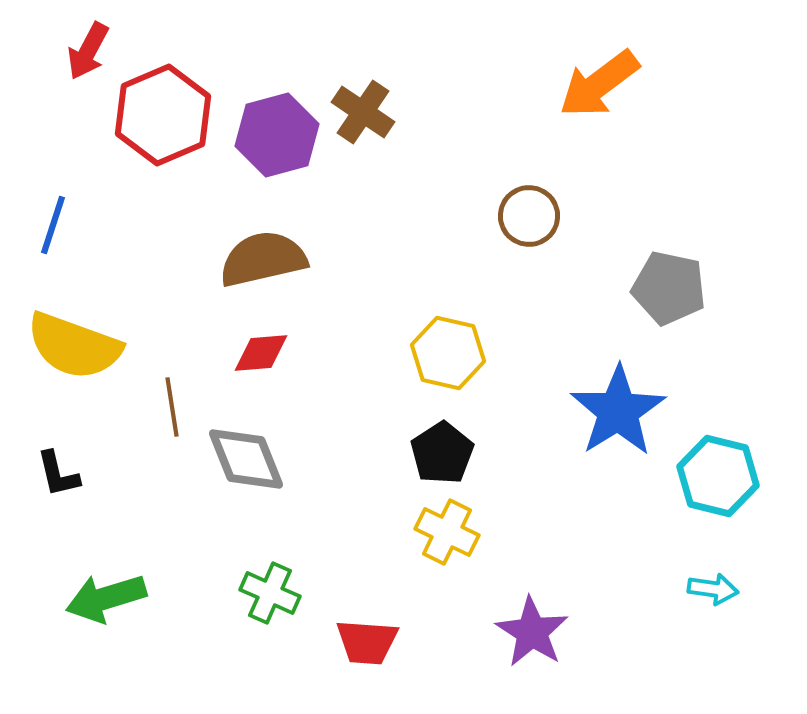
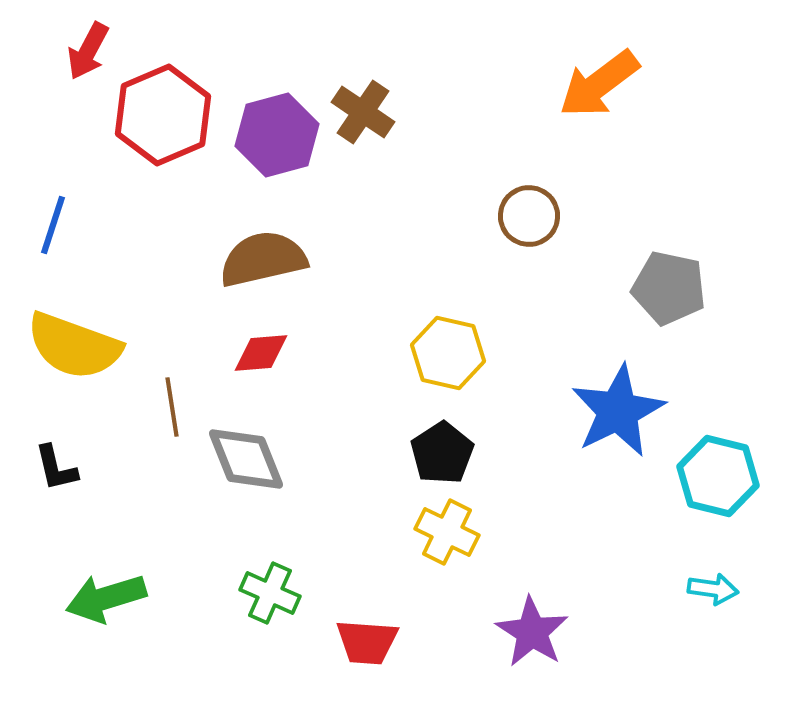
blue star: rotated 6 degrees clockwise
black L-shape: moved 2 px left, 6 px up
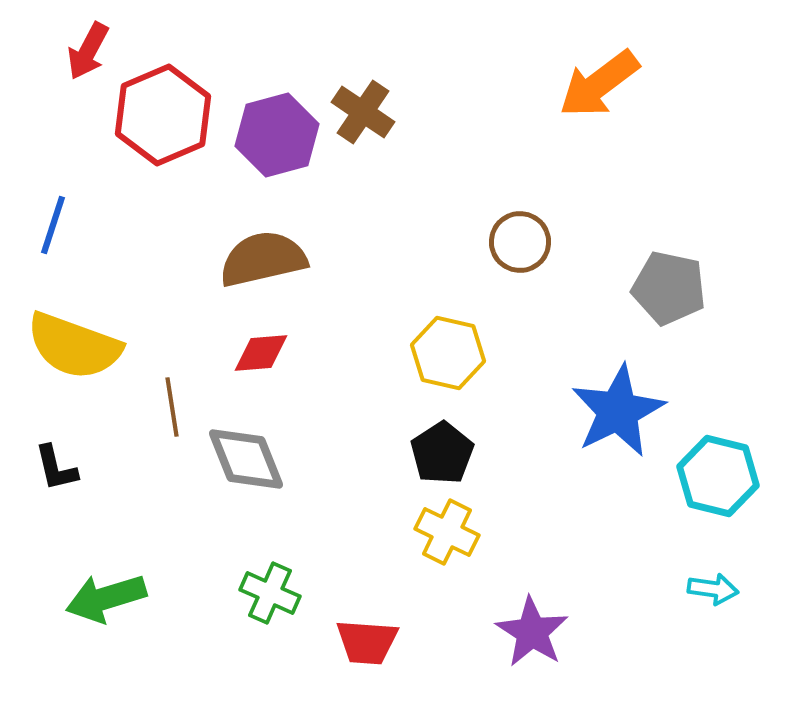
brown circle: moved 9 px left, 26 px down
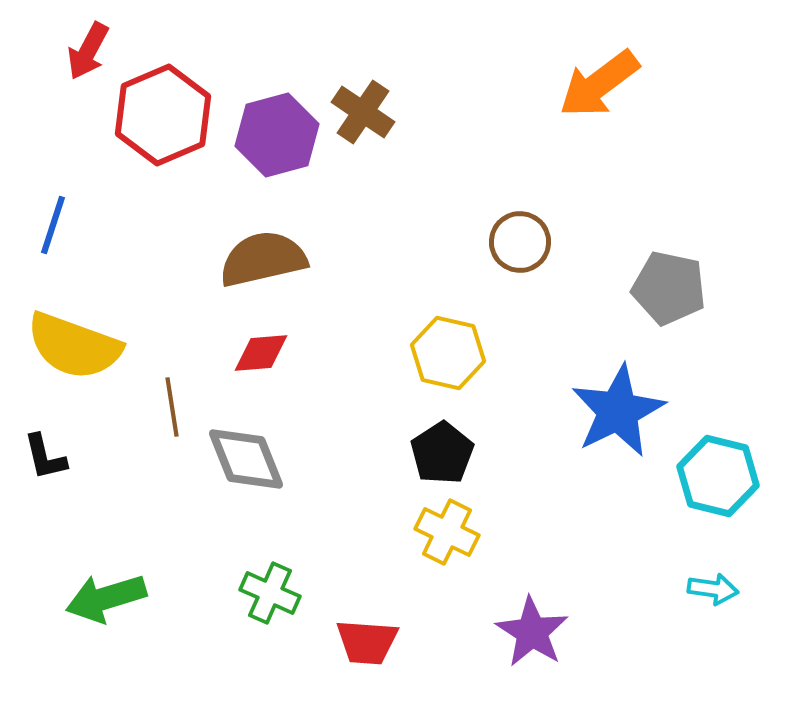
black L-shape: moved 11 px left, 11 px up
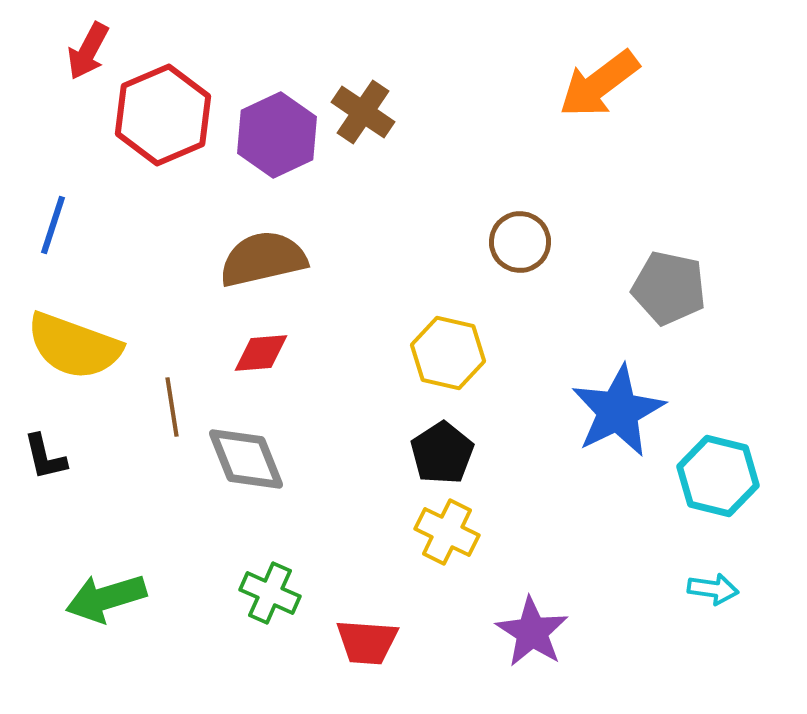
purple hexagon: rotated 10 degrees counterclockwise
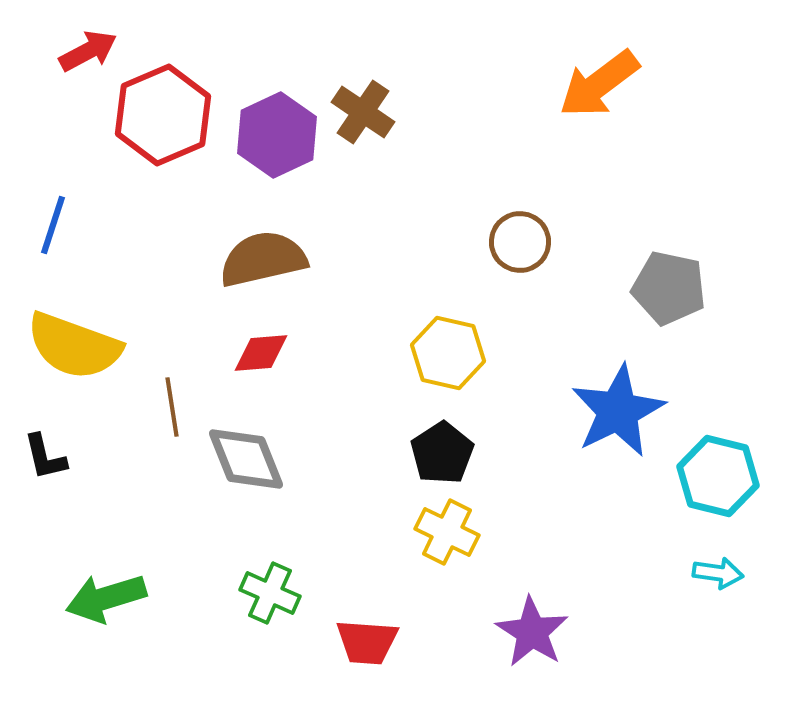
red arrow: rotated 146 degrees counterclockwise
cyan arrow: moved 5 px right, 16 px up
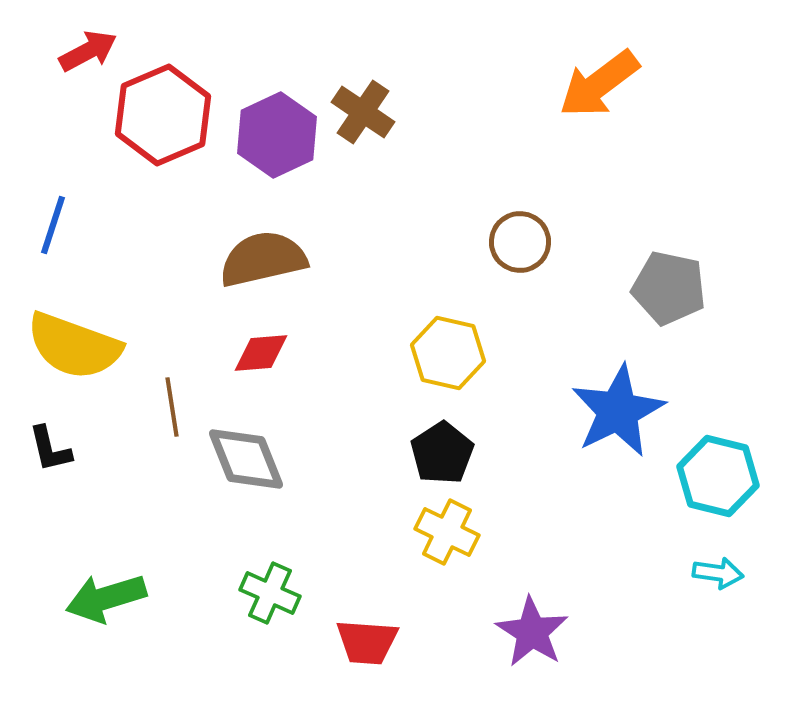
black L-shape: moved 5 px right, 8 px up
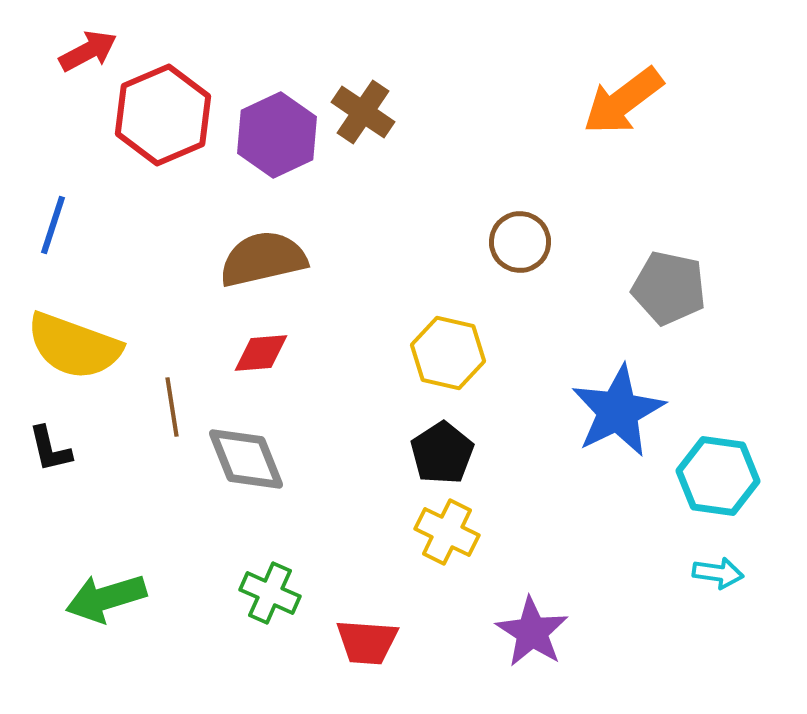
orange arrow: moved 24 px right, 17 px down
cyan hexagon: rotated 6 degrees counterclockwise
